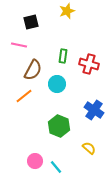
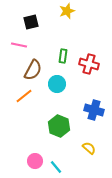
blue cross: rotated 18 degrees counterclockwise
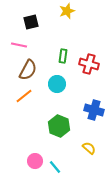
brown semicircle: moved 5 px left
cyan line: moved 1 px left
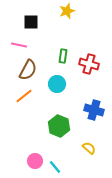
black square: rotated 14 degrees clockwise
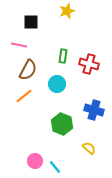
green hexagon: moved 3 px right, 2 px up
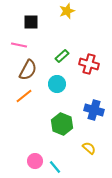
green rectangle: moved 1 px left; rotated 40 degrees clockwise
